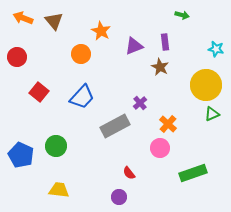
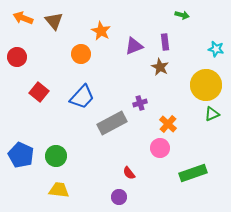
purple cross: rotated 24 degrees clockwise
gray rectangle: moved 3 px left, 3 px up
green circle: moved 10 px down
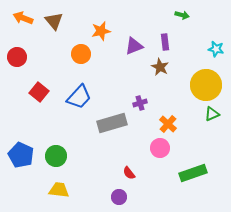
orange star: rotated 30 degrees clockwise
blue trapezoid: moved 3 px left
gray rectangle: rotated 12 degrees clockwise
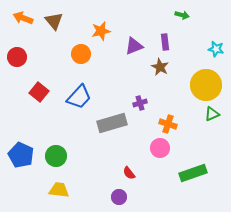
orange cross: rotated 24 degrees counterclockwise
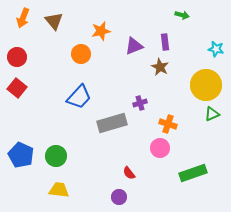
orange arrow: rotated 90 degrees counterclockwise
red square: moved 22 px left, 4 px up
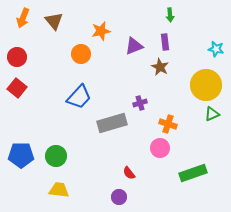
green arrow: moved 12 px left; rotated 72 degrees clockwise
blue pentagon: rotated 25 degrees counterclockwise
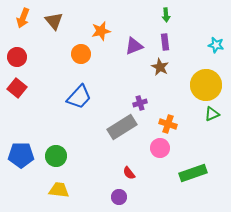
green arrow: moved 4 px left
cyan star: moved 4 px up
gray rectangle: moved 10 px right, 4 px down; rotated 16 degrees counterclockwise
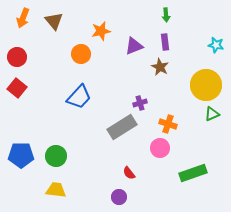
yellow trapezoid: moved 3 px left
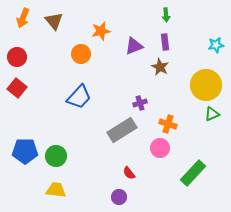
cyan star: rotated 21 degrees counterclockwise
gray rectangle: moved 3 px down
blue pentagon: moved 4 px right, 4 px up
green rectangle: rotated 28 degrees counterclockwise
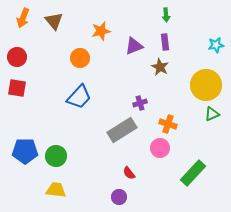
orange circle: moved 1 px left, 4 px down
red square: rotated 30 degrees counterclockwise
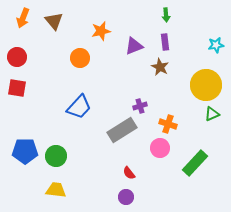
blue trapezoid: moved 10 px down
purple cross: moved 3 px down
green rectangle: moved 2 px right, 10 px up
purple circle: moved 7 px right
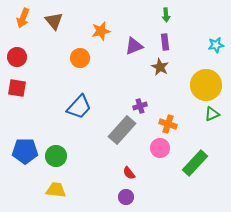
gray rectangle: rotated 16 degrees counterclockwise
